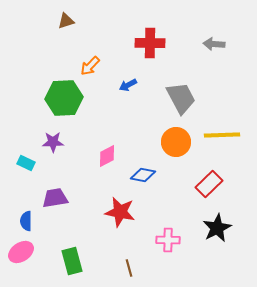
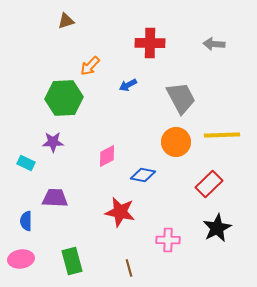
purple trapezoid: rotated 12 degrees clockwise
pink ellipse: moved 7 px down; rotated 25 degrees clockwise
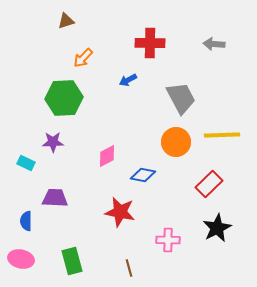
orange arrow: moved 7 px left, 8 px up
blue arrow: moved 5 px up
pink ellipse: rotated 20 degrees clockwise
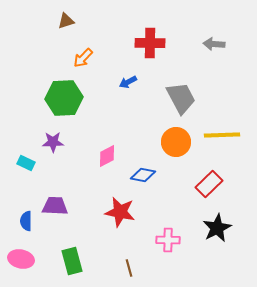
blue arrow: moved 2 px down
purple trapezoid: moved 8 px down
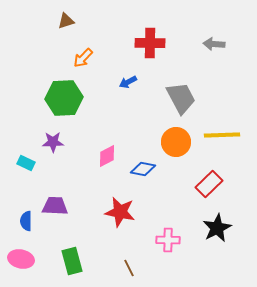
blue diamond: moved 6 px up
brown line: rotated 12 degrees counterclockwise
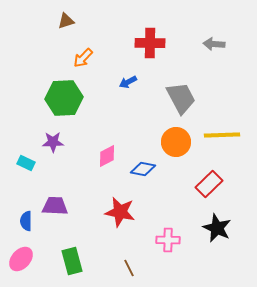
black star: rotated 20 degrees counterclockwise
pink ellipse: rotated 60 degrees counterclockwise
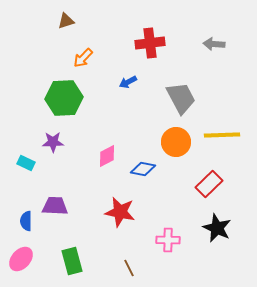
red cross: rotated 8 degrees counterclockwise
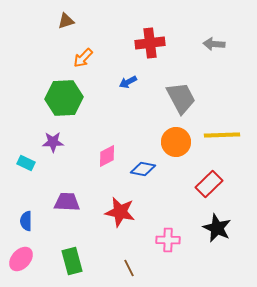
purple trapezoid: moved 12 px right, 4 px up
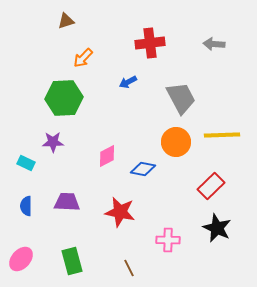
red rectangle: moved 2 px right, 2 px down
blue semicircle: moved 15 px up
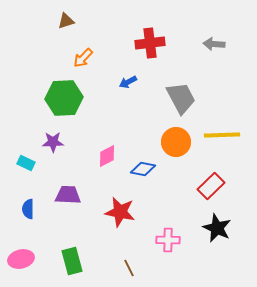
purple trapezoid: moved 1 px right, 7 px up
blue semicircle: moved 2 px right, 3 px down
pink ellipse: rotated 35 degrees clockwise
